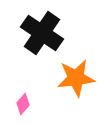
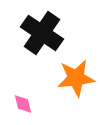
pink diamond: rotated 55 degrees counterclockwise
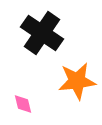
orange star: moved 1 px right, 3 px down
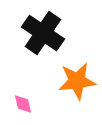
black cross: moved 1 px right
